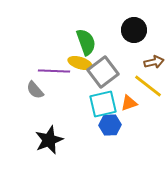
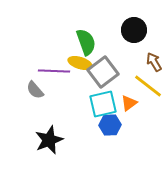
brown arrow: rotated 108 degrees counterclockwise
orange triangle: rotated 18 degrees counterclockwise
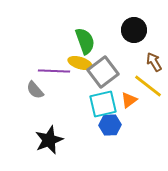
green semicircle: moved 1 px left, 1 px up
orange triangle: moved 3 px up
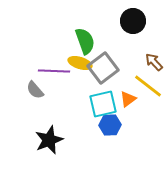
black circle: moved 1 px left, 9 px up
brown arrow: rotated 12 degrees counterclockwise
gray square: moved 4 px up
orange triangle: moved 1 px left, 1 px up
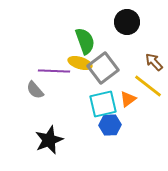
black circle: moved 6 px left, 1 px down
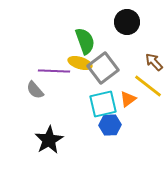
black star: rotated 8 degrees counterclockwise
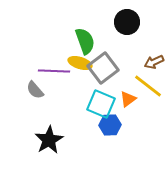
brown arrow: rotated 72 degrees counterclockwise
cyan square: moved 2 px left; rotated 36 degrees clockwise
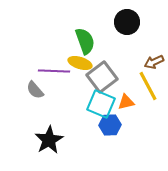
gray square: moved 1 px left, 9 px down
yellow line: rotated 24 degrees clockwise
orange triangle: moved 2 px left, 3 px down; rotated 24 degrees clockwise
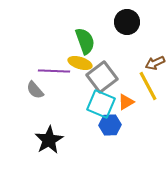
brown arrow: moved 1 px right, 1 px down
orange triangle: rotated 18 degrees counterclockwise
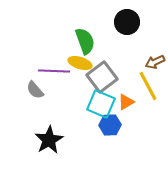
brown arrow: moved 1 px up
